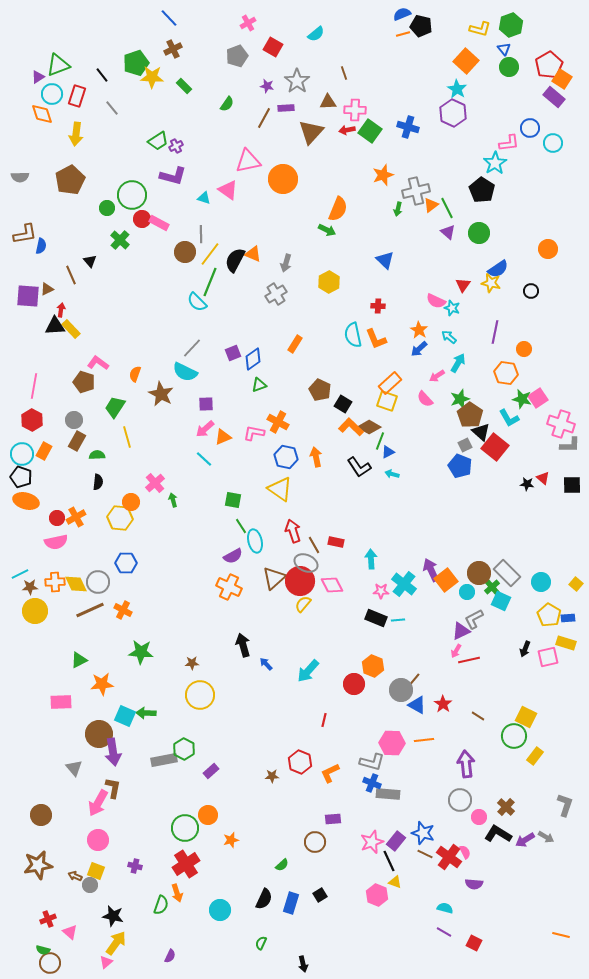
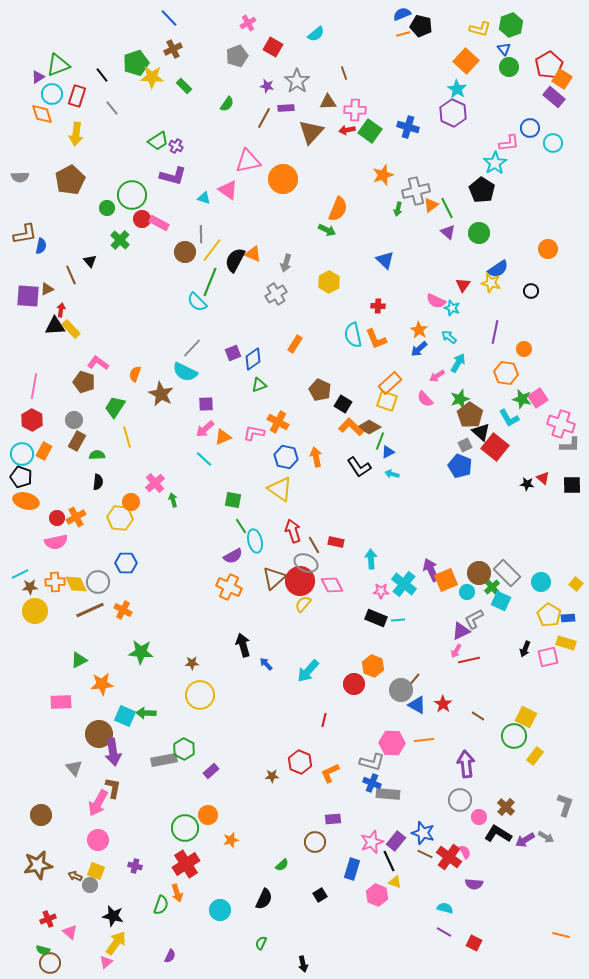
purple cross at (176, 146): rotated 32 degrees counterclockwise
yellow line at (210, 254): moved 2 px right, 4 px up
orange square at (446, 580): rotated 15 degrees clockwise
blue rectangle at (291, 903): moved 61 px right, 34 px up
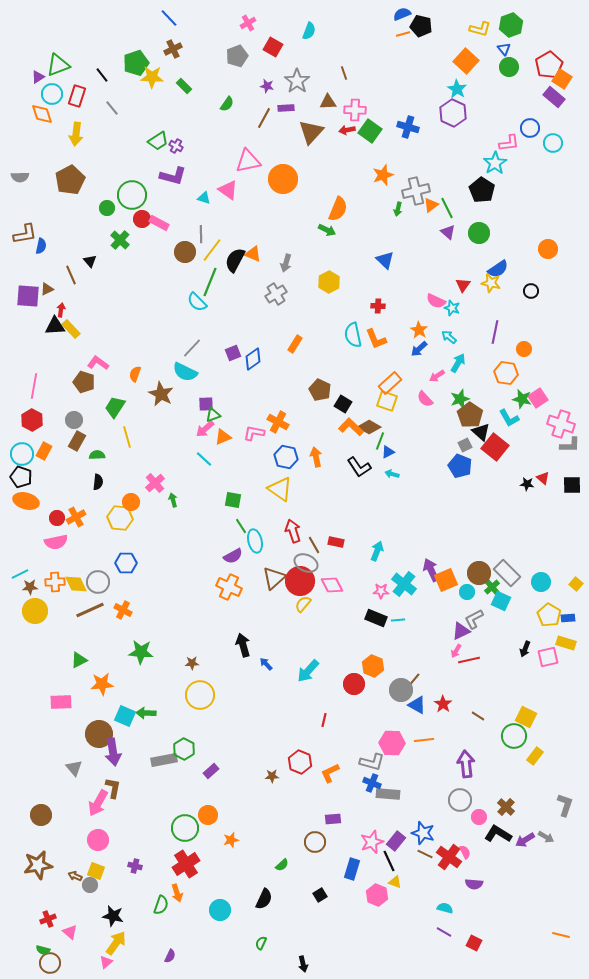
cyan semicircle at (316, 34): moved 7 px left, 3 px up; rotated 30 degrees counterclockwise
green triangle at (259, 385): moved 46 px left, 30 px down
cyan arrow at (371, 559): moved 6 px right, 8 px up; rotated 24 degrees clockwise
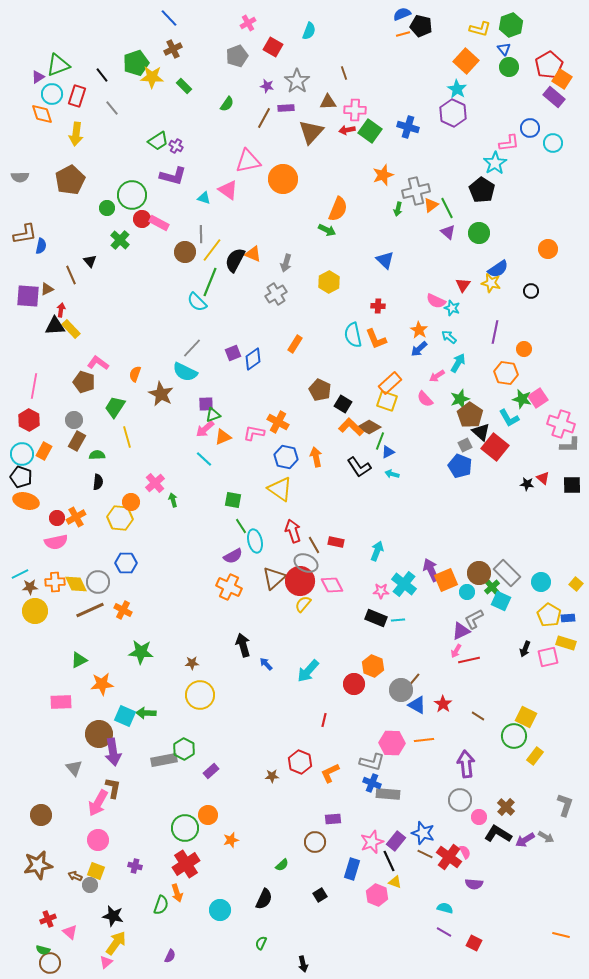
red hexagon at (32, 420): moved 3 px left
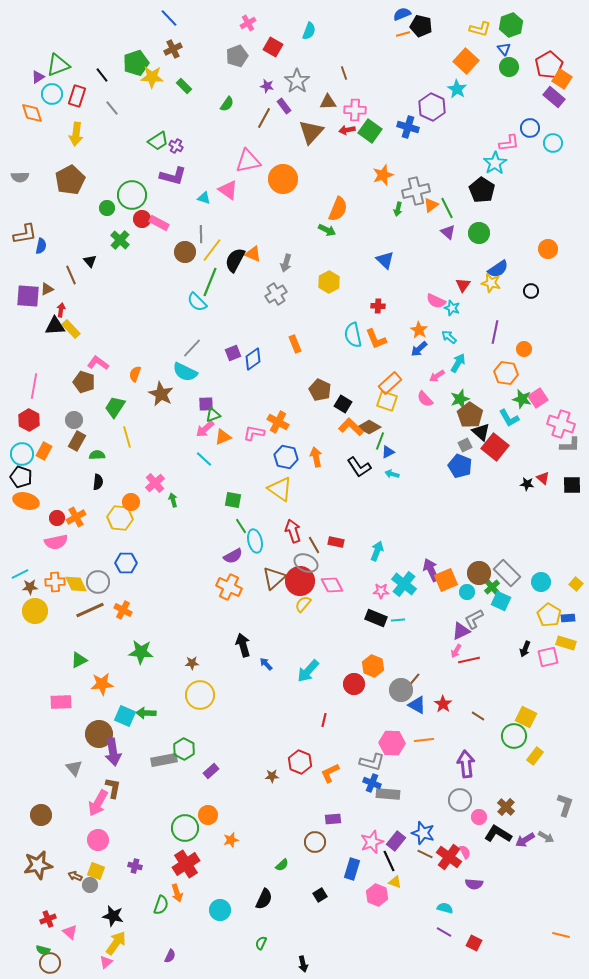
purple rectangle at (286, 108): moved 2 px left, 2 px up; rotated 56 degrees clockwise
purple hexagon at (453, 113): moved 21 px left, 6 px up
orange diamond at (42, 114): moved 10 px left, 1 px up
orange rectangle at (295, 344): rotated 54 degrees counterclockwise
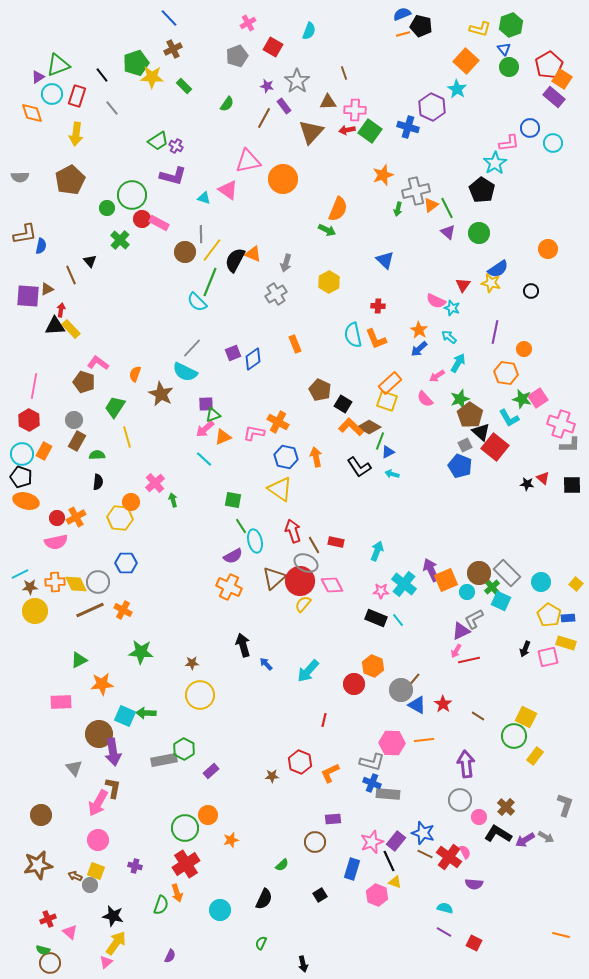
cyan line at (398, 620): rotated 56 degrees clockwise
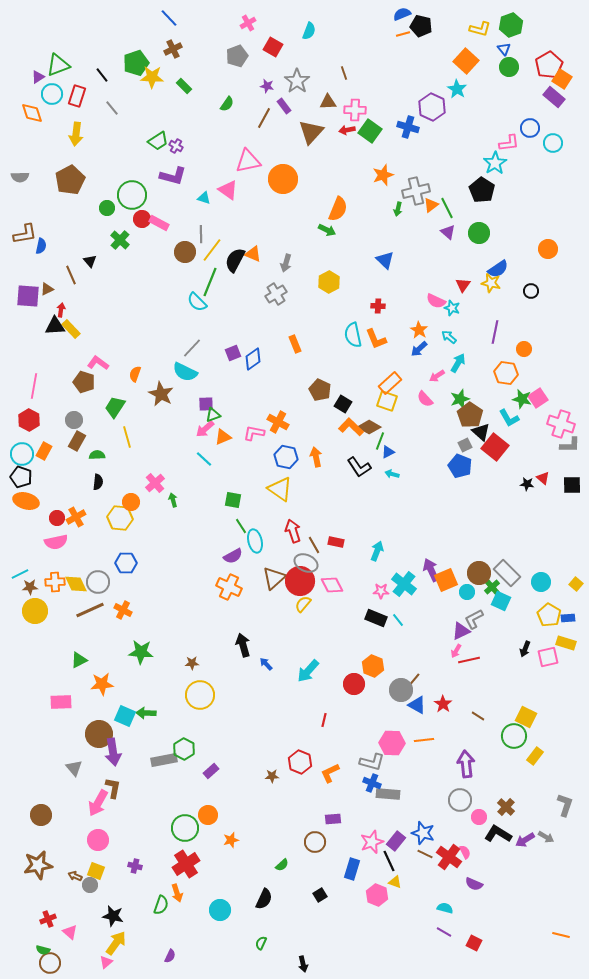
purple semicircle at (474, 884): rotated 18 degrees clockwise
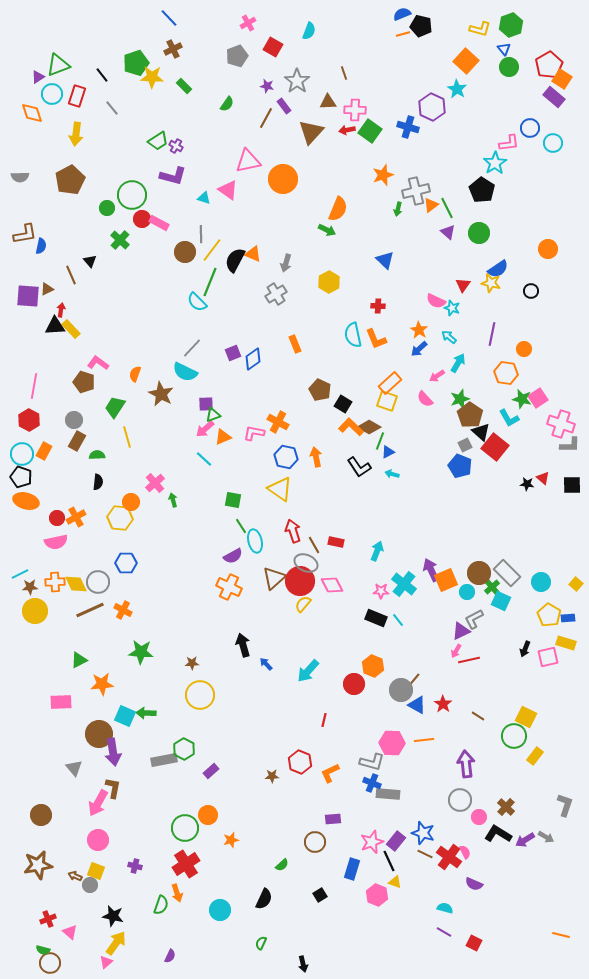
brown line at (264, 118): moved 2 px right
purple line at (495, 332): moved 3 px left, 2 px down
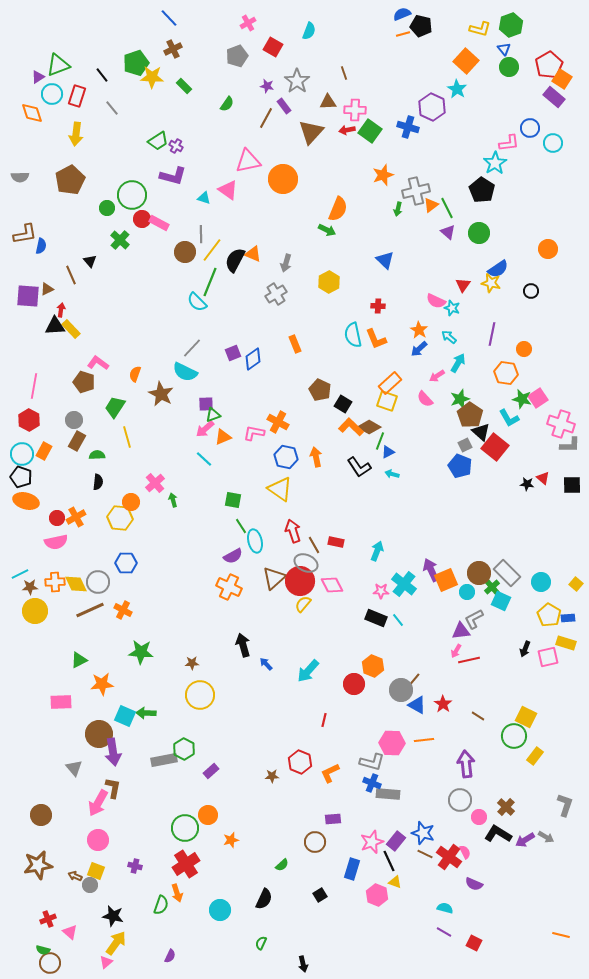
purple triangle at (461, 631): rotated 18 degrees clockwise
